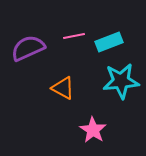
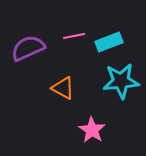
pink star: moved 1 px left
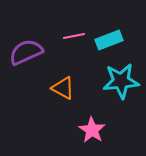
cyan rectangle: moved 2 px up
purple semicircle: moved 2 px left, 4 px down
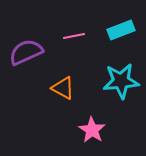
cyan rectangle: moved 12 px right, 10 px up
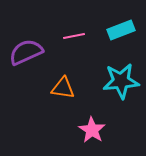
orange triangle: rotated 20 degrees counterclockwise
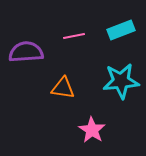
purple semicircle: rotated 20 degrees clockwise
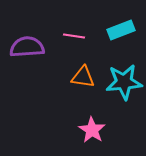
pink line: rotated 20 degrees clockwise
purple semicircle: moved 1 px right, 5 px up
cyan star: moved 3 px right, 1 px down
orange triangle: moved 20 px right, 11 px up
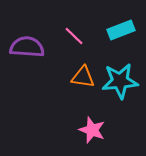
pink line: rotated 35 degrees clockwise
purple semicircle: rotated 8 degrees clockwise
cyan star: moved 4 px left, 1 px up
pink star: rotated 12 degrees counterclockwise
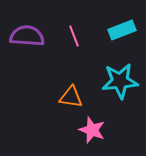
cyan rectangle: moved 1 px right
pink line: rotated 25 degrees clockwise
purple semicircle: moved 11 px up
orange triangle: moved 12 px left, 20 px down
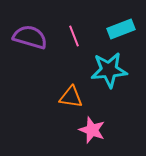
cyan rectangle: moved 1 px left, 1 px up
purple semicircle: moved 3 px right, 1 px down; rotated 12 degrees clockwise
cyan star: moved 11 px left, 11 px up
